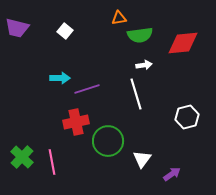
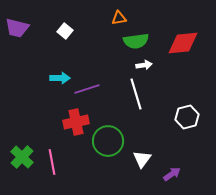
green semicircle: moved 4 px left, 6 px down
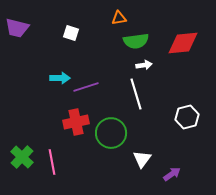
white square: moved 6 px right, 2 px down; rotated 21 degrees counterclockwise
purple line: moved 1 px left, 2 px up
green circle: moved 3 px right, 8 px up
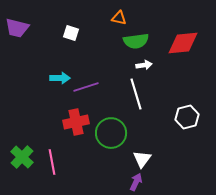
orange triangle: rotated 21 degrees clockwise
purple arrow: moved 36 px left, 8 px down; rotated 30 degrees counterclockwise
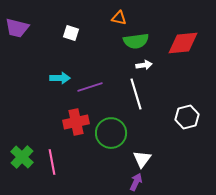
purple line: moved 4 px right
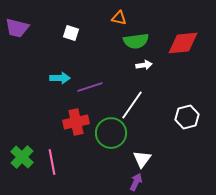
white line: moved 4 px left, 11 px down; rotated 52 degrees clockwise
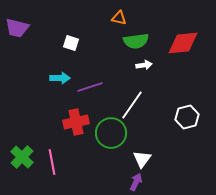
white square: moved 10 px down
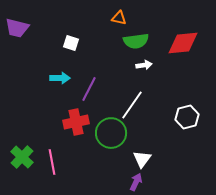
purple line: moved 1 px left, 2 px down; rotated 45 degrees counterclockwise
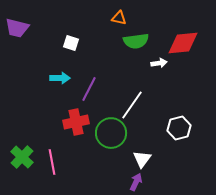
white arrow: moved 15 px right, 2 px up
white hexagon: moved 8 px left, 11 px down
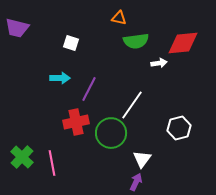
pink line: moved 1 px down
